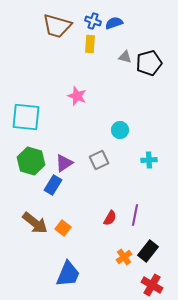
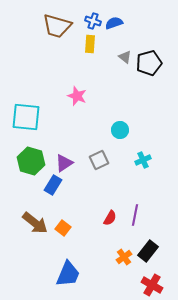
gray triangle: rotated 24 degrees clockwise
cyan cross: moved 6 px left; rotated 21 degrees counterclockwise
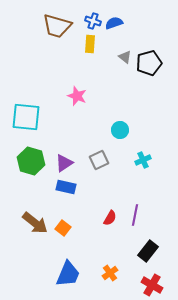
blue rectangle: moved 13 px right, 2 px down; rotated 72 degrees clockwise
orange cross: moved 14 px left, 16 px down
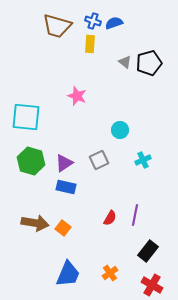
gray triangle: moved 5 px down
brown arrow: rotated 28 degrees counterclockwise
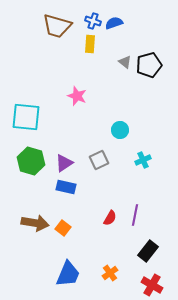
black pentagon: moved 2 px down
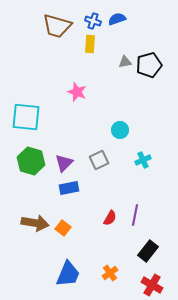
blue semicircle: moved 3 px right, 4 px up
gray triangle: rotated 48 degrees counterclockwise
pink star: moved 4 px up
purple triangle: rotated 12 degrees counterclockwise
blue rectangle: moved 3 px right, 1 px down; rotated 24 degrees counterclockwise
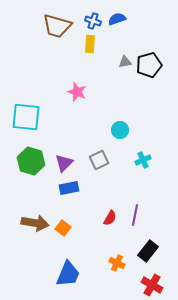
orange cross: moved 7 px right, 10 px up; rotated 28 degrees counterclockwise
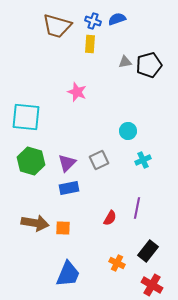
cyan circle: moved 8 px right, 1 px down
purple triangle: moved 3 px right
purple line: moved 2 px right, 7 px up
orange square: rotated 35 degrees counterclockwise
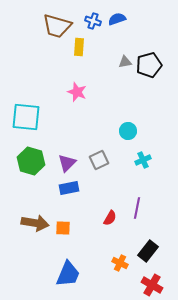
yellow rectangle: moved 11 px left, 3 px down
orange cross: moved 3 px right
